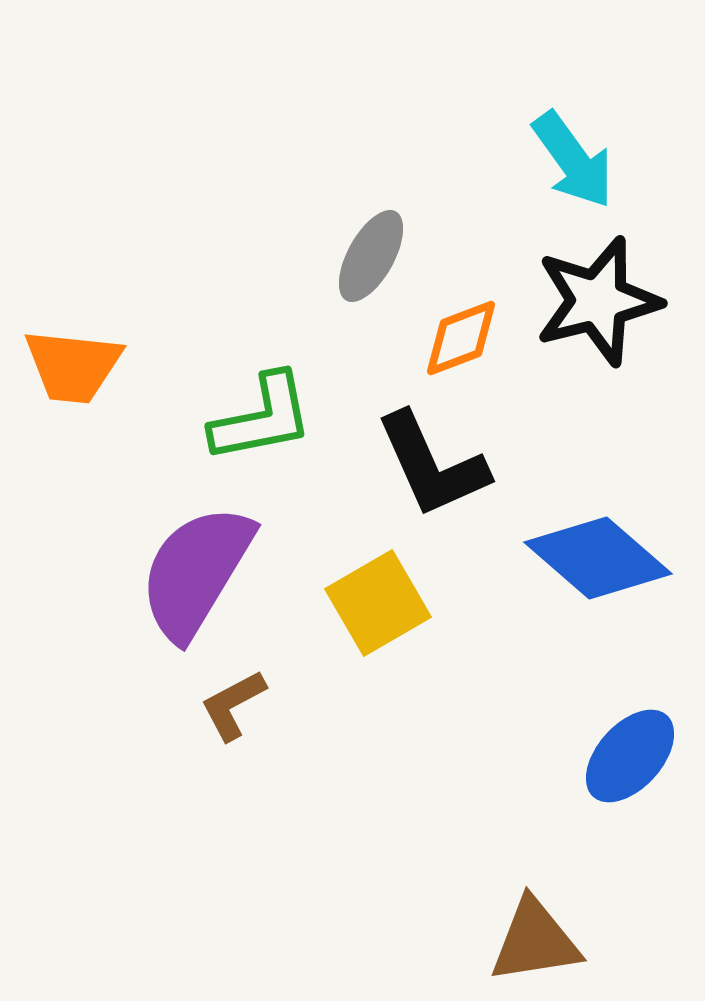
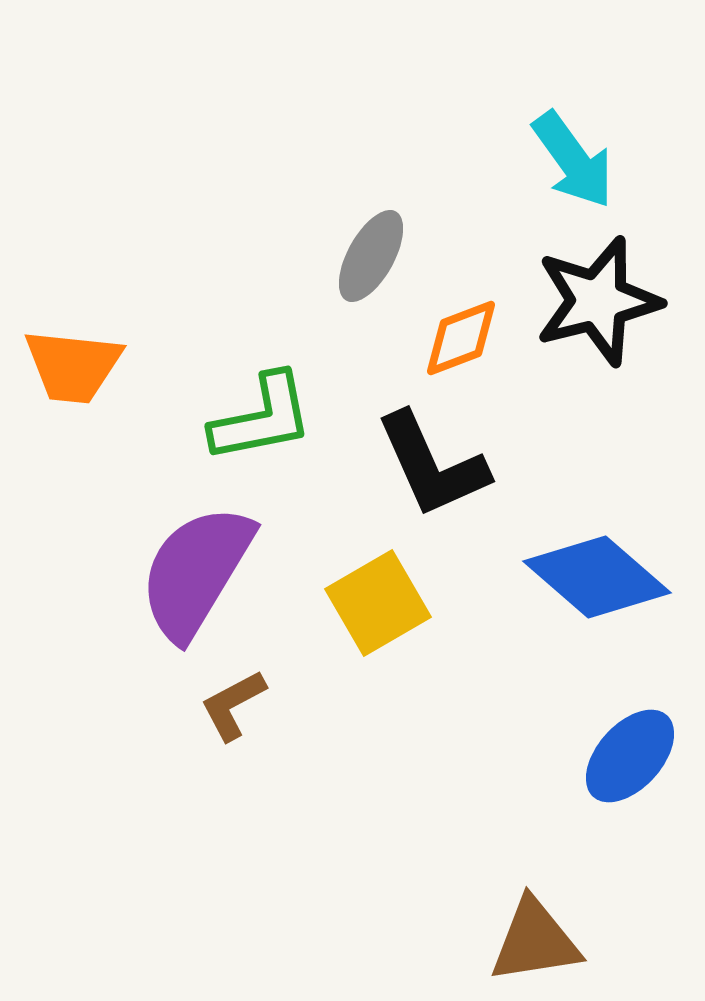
blue diamond: moved 1 px left, 19 px down
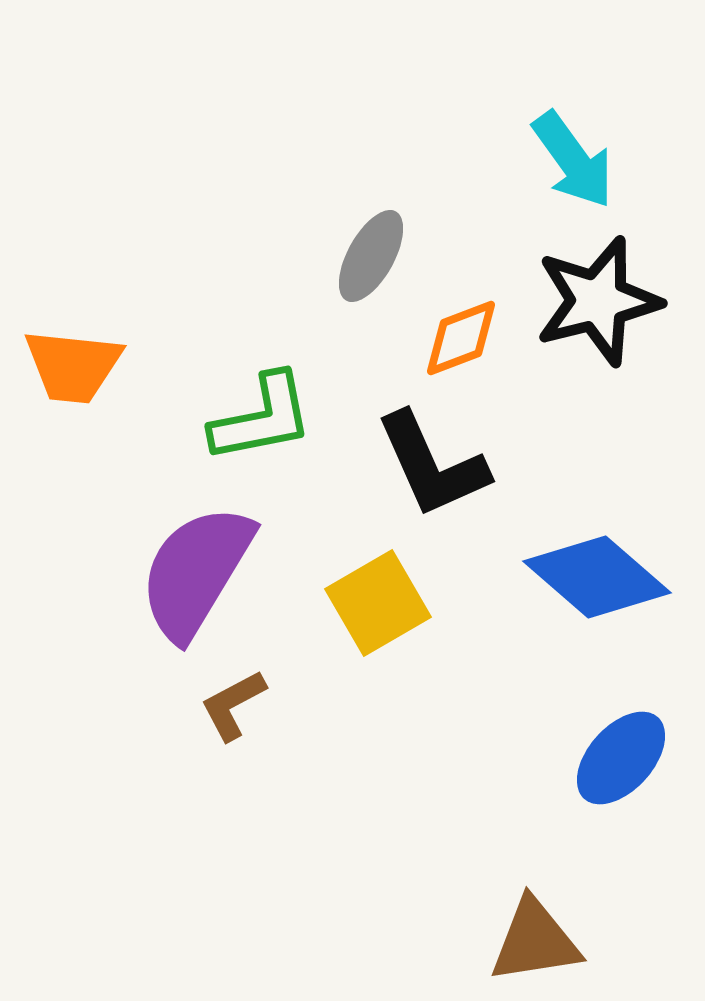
blue ellipse: moved 9 px left, 2 px down
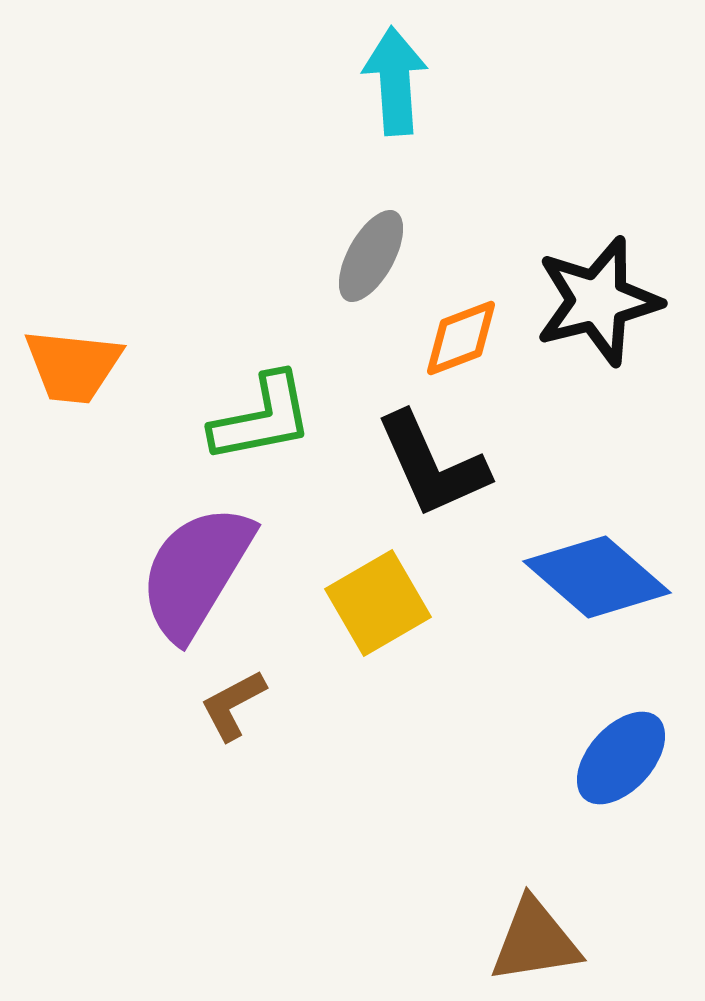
cyan arrow: moved 178 px left, 79 px up; rotated 148 degrees counterclockwise
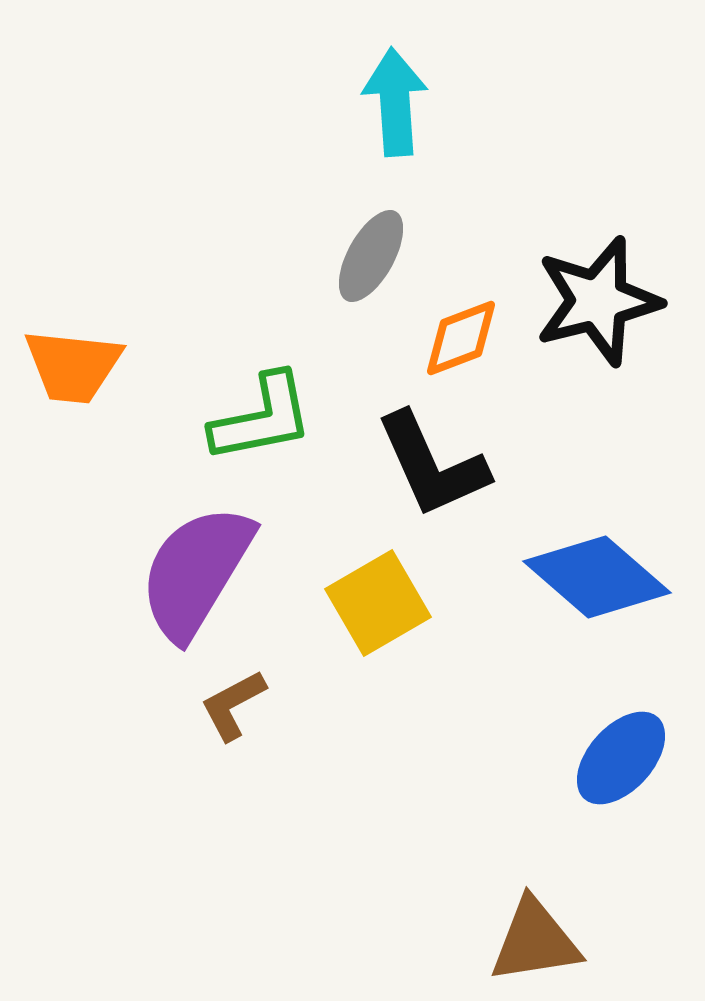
cyan arrow: moved 21 px down
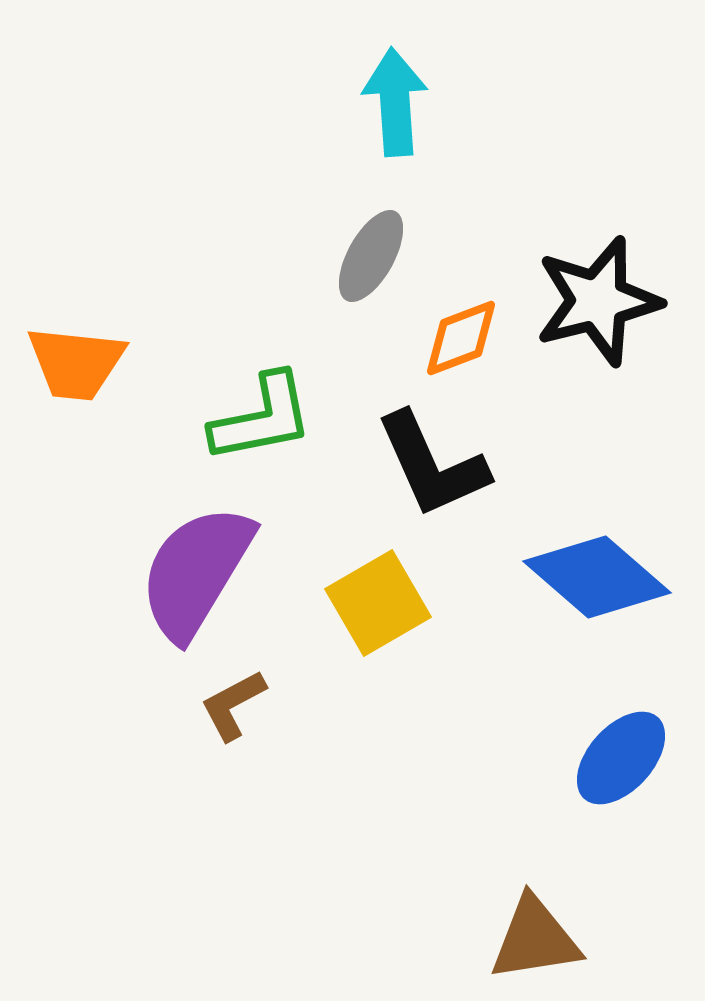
orange trapezoid: moved 3 px right, 3 px up
brown triangle: moved 2 px up
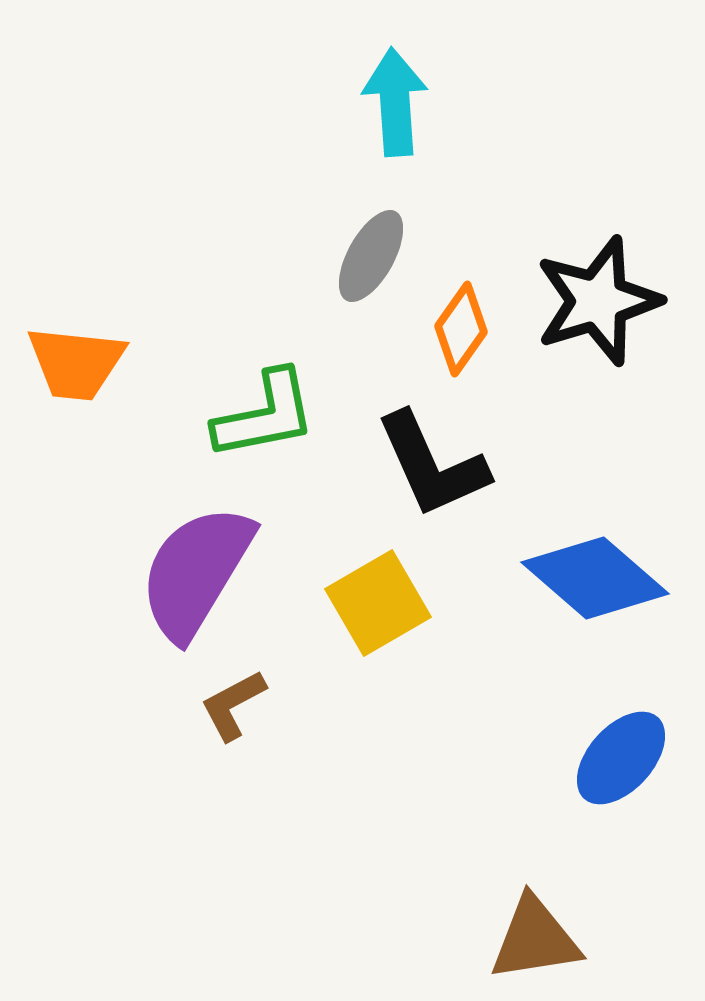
black star: rotated 3 degrees counterclockwise
orange diamond: moved 9 px up; rotated 34 degrees counterclockwise
green L-shape: moved 3 px right, 3 px up
blue diamond: moved 2 px left, 1 px down
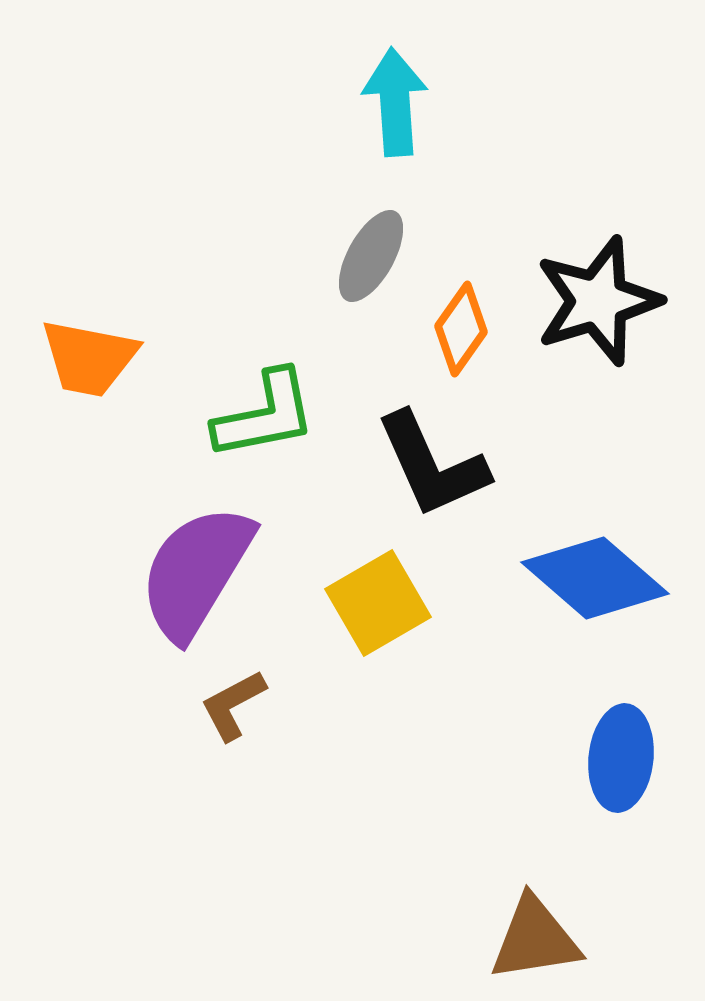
orange trapezoid: moved 13 px right, 5 px up; rotated 5 degrees clockwise
blue ellipse: rotated 36 degrees counterclockwise
